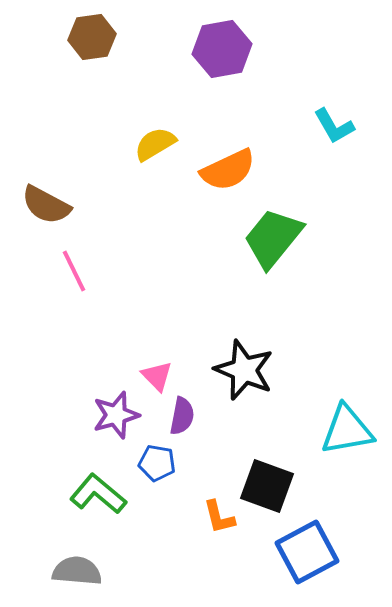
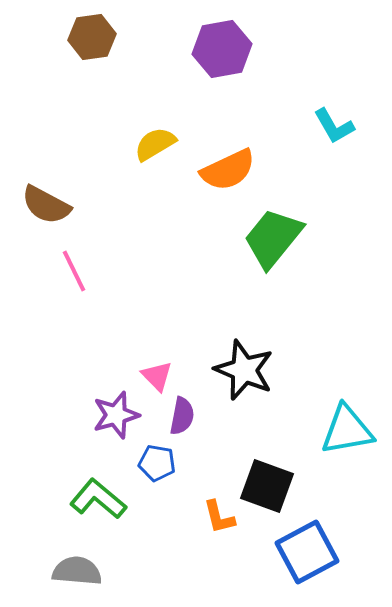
green L-shape: moved 5 px down
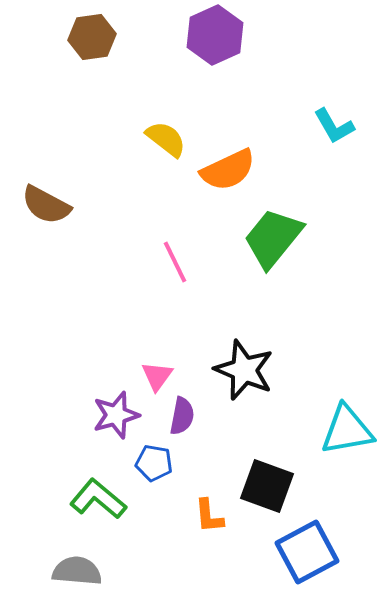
purple hexagon: moved 7 px left, 14 px up; rotated 14 degrees counterclockwise
yellow semicircle: moved 11 px right, 5 px up; rotated 69 degrees clockwise
pink line: moved 101 px right, 9 px up
pink triangle: rotated 20 degrees clockwise
blue pentagon: moved 3 px left
orange L-shape: moved 10 px left, 1 px up; rotated 9 degrees clockwise
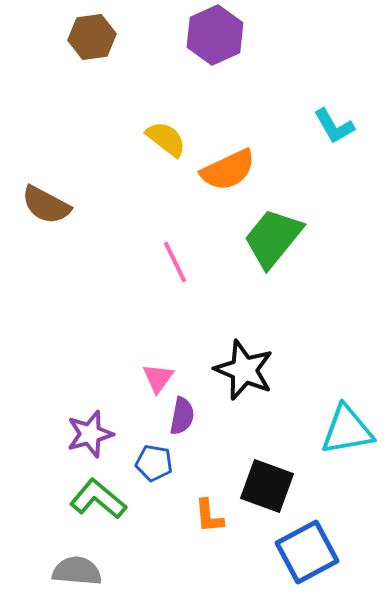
pink triangle: moved 1 px right, 2 px down
purple star: moved 26 px left, 19 px down
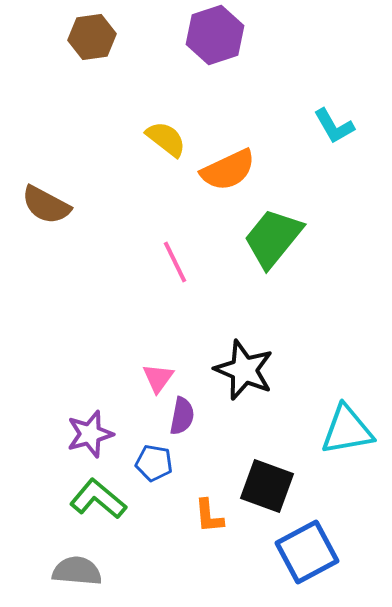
purple hexagon: rotated 6 degrees clockwise
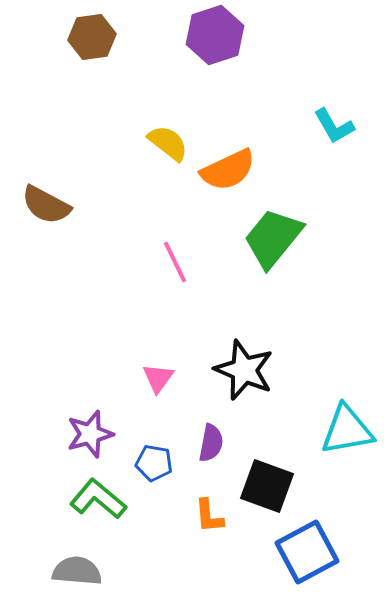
yellow semicircle: moved 2 px right, 4 px down
purple semicircle: moved 29 px right, 27 px down
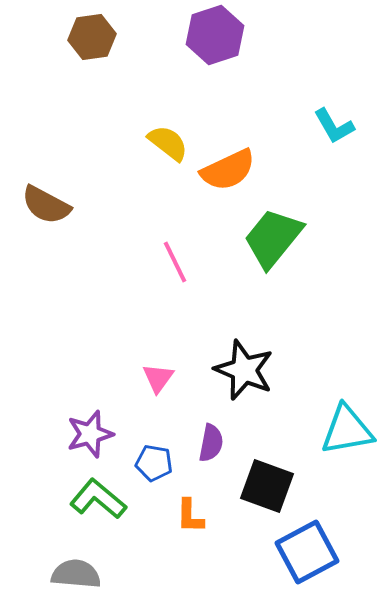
orange L-shape: moved 19 px left; rotated 6 degrees clockwise
gray semicircle: moved 1 px left, 3 px down
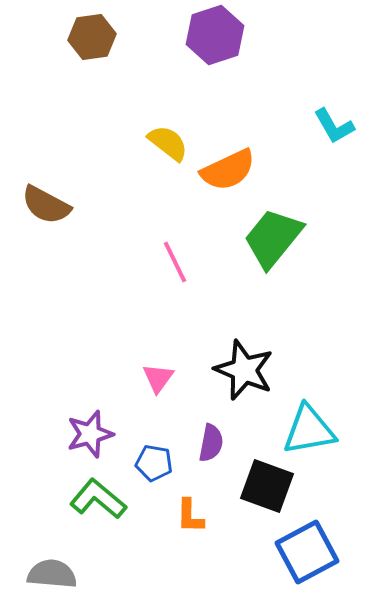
cyan triangle: moved 38 px left
gray semicircle: moved 24 px left
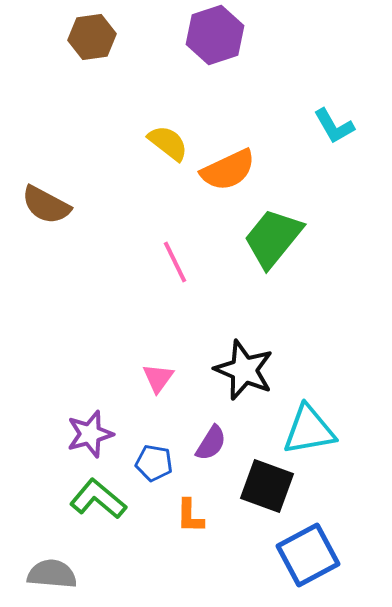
purple semicircle: rotated 21 degrees clockwise
blue square: moved 1 px right, 3 px down
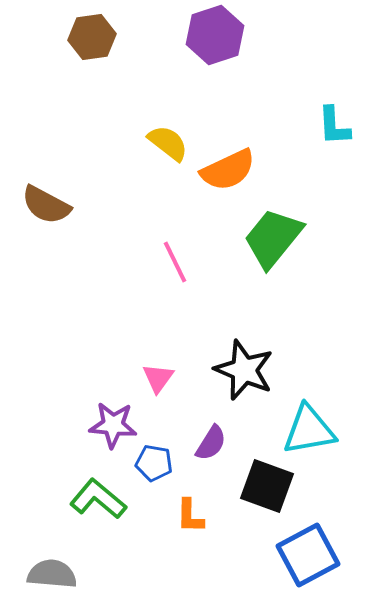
cyan L-shape: rotated 27 degrees clockwise
purple star: moved 23 px right, 9 px up; rotated 21 degrees clockwise
